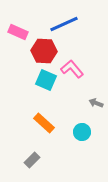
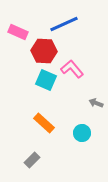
cyan circle: moved 1 px down
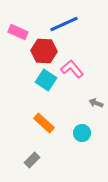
cyan square: rotated 10 degrees clockwise
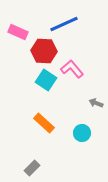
gray rectangle: moved 8 px down
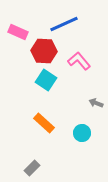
pink L-shape: moved 7 px right, 8 px up
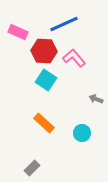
pink L-shape: moved 5 px left, 3 px up
gray arrow: moved 4 px up
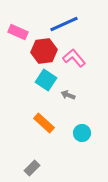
red hexagon: rotated 10 degrees counterclockwise
gray arrow: moved 28 px left, 4 px up
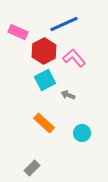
red hexagon: rotated 20 degrees counterclockwise
cyan square: moved 1 px left; rotated 30 degrees clockwise
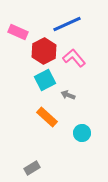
blue line: moved 3 px right
orange rectangle: moved 3 px right, 6 px up
gray rectangle: rotated 14 degrees clockwise
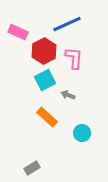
pink L-shape: rotated 45 degrees clockwise
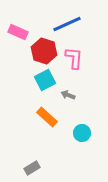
red hexagon: rotated 15 degrees counterclockwise
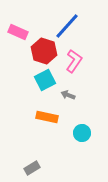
blue line: moved 2 px down; rotated 24 degrees counterclockwise
pink L-shape: moved 3 px down; rotated 30 degrees clockwise
orange rectangle: rotated 30 degrees counterclockwise
